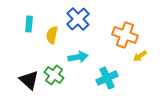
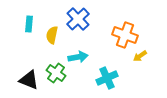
green cross: moved 2 px right, 2 px up
black triangle: rotated 20 degrees counterclockwise
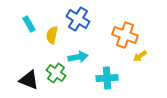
blue cross: rotated 15 degrees counterclockwise
cyan rectangle: rotated 35 degrees counterclockwise
cyan cross: rotated 20 degrees clockwise
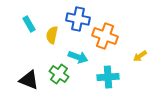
blue cross: rotated 20 degrees counterclockwise
orange cross: moved 20 px left, 1 px down
cyan arrow: rotated 30 degrees clockwise
green cross: moved 3 px right, 1 px down
cyan cross: moved 1 px right, 1 px up
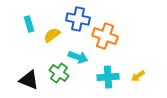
cyan rectangle: rotated 14 degrees clockwise
yellow semicircle: rotated 42 degrees clockwise
yellow arrow: moved 2 px left, 20 px down
green cross: moved 1 px up
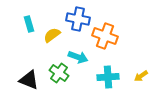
yellow arrow: moved 3 px right
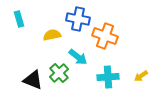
cyan rectangle: moved 10 px left, 5 px up
yellow semicircle: rotated 24 degrees clockwise
cyan arrow: rotated 18 degrees clockwise
green cross: rotated 12 degrees clockwise
black triangle: moved 4 px right
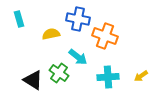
yellow semicircle: moved 1 px left, 1 px up
green cross: rotated 12 degrees counterclockwise
black triangle: rotated 10 degrees clockwise
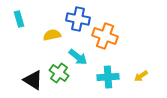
yellow semicircle: moved 1 px right, 1 px down
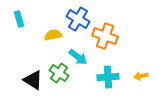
blue cross: rotated 20 degrees clockwise
yellow semicircle: moved 1 px right
yellow arrow: rotated 24 degrees clockwise
